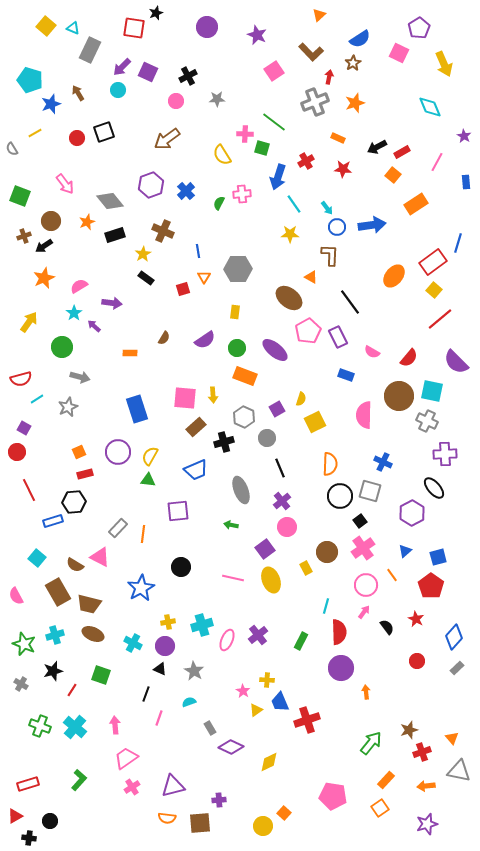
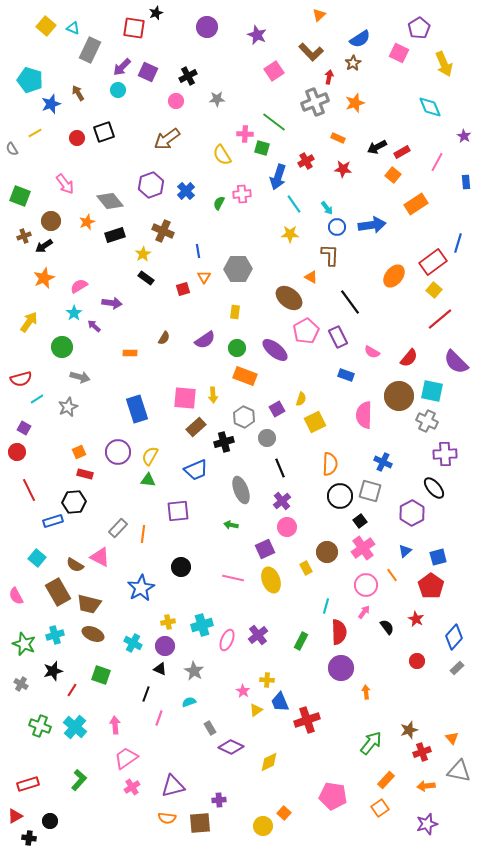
pink pentagon at (308, 331): moved 2 px left
red rectangle at (85, 474): rotated 28 degrees clockwise
purple square at (265, 549): rotated 12 degrees clockwise
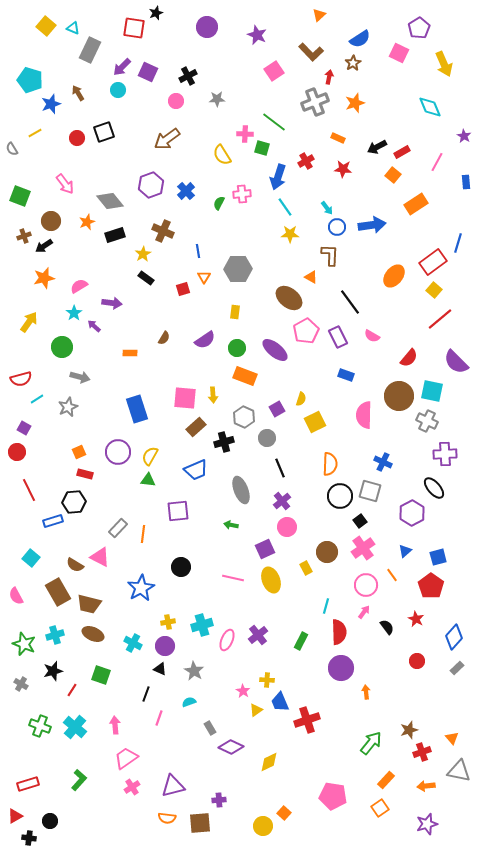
cyan line at (294, 204): moved 9 px left, 3 px down
orange star at (44, 278): rotated 10 degrees clockwise
pink semicircle at (372, 352): moved 16 px up
cyan square at (37, 558): moved 6 px left
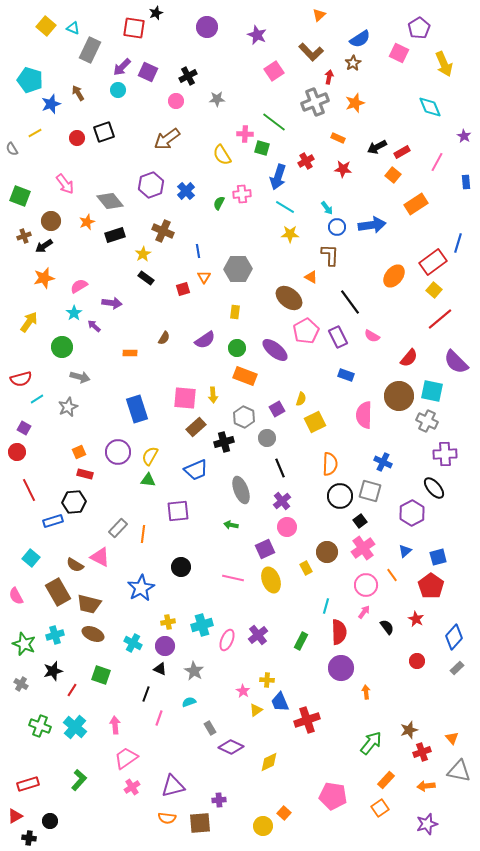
cyan line at (285, 207): rotated 24 degrees counterclockwise
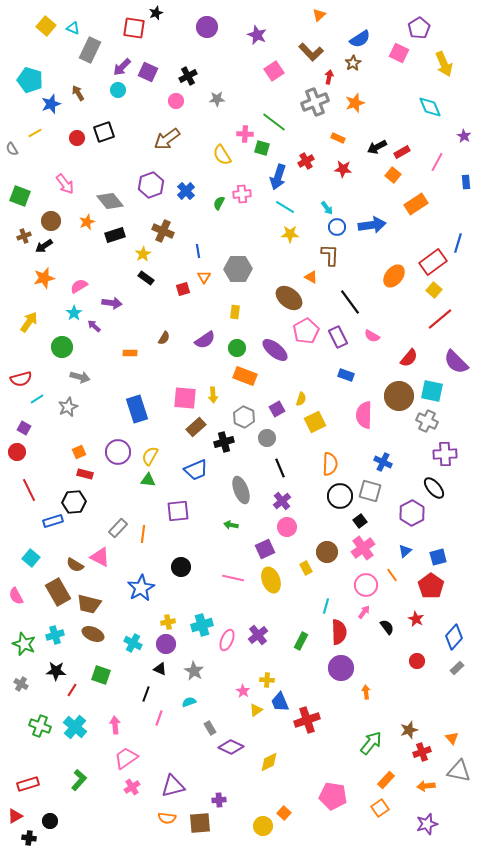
purple circle at (165, 646): moved 1 px right, 2 px up
black star at (53, 671): moved 3 px right; rotated 18 degrees clockwise
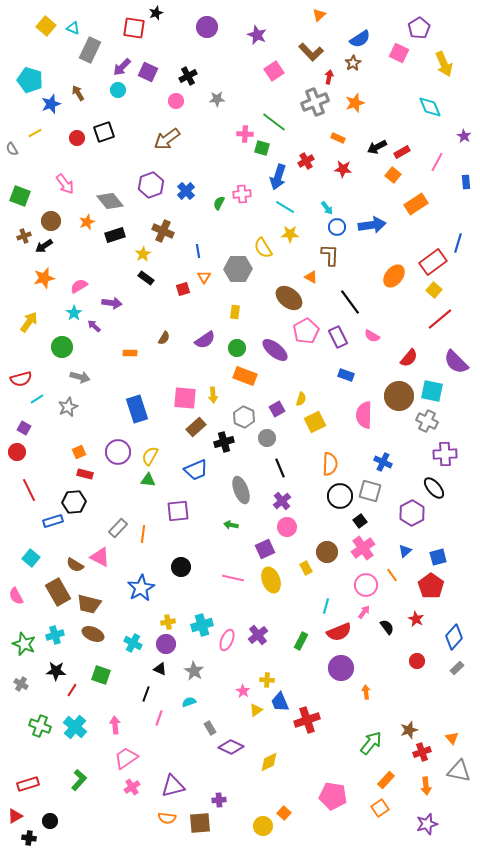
yellow semicircle at (222, 155): moved 41 px right, 93 px down
red semicircle at (339, 632): rotated 70 degrees clockwise
orange arrow at (426, 786): rotated 90 degrees counterclockwise
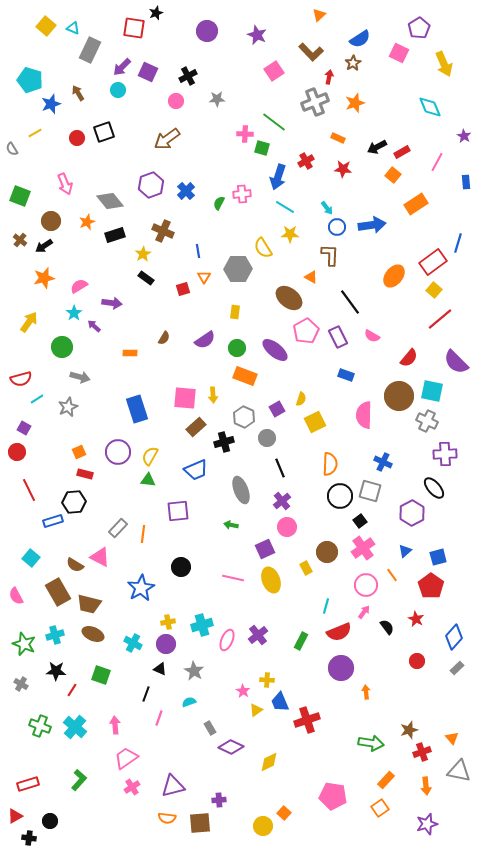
purple circle at (207, 27): moved 4 px down
pink arrow at (65, 184): rotated 15 degrees clockwise
brown cross at (24, 236): moved 4 px left, 4 px down; rotated 32 degrees counterclockwise
green arrow at (371, 743): rotated 60 degrees clockwise
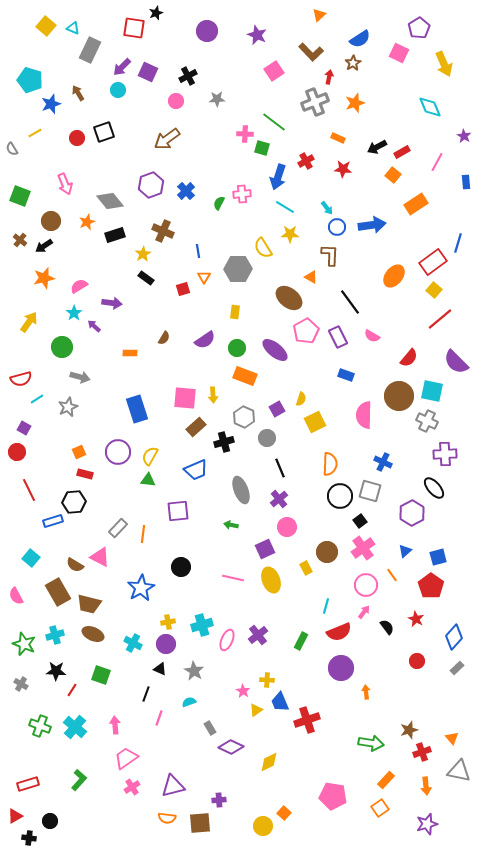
purple cross at (282, 501): moved 3 px left, 2 px up
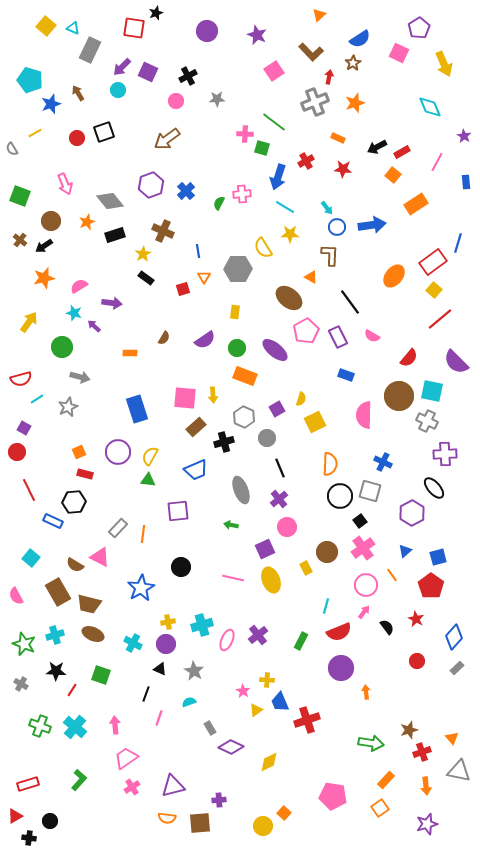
cyan star at (74, 313): rotated 21 degrees counterclockwise
blue rectangle at (53, 521): rotated 42 degrees clockwise
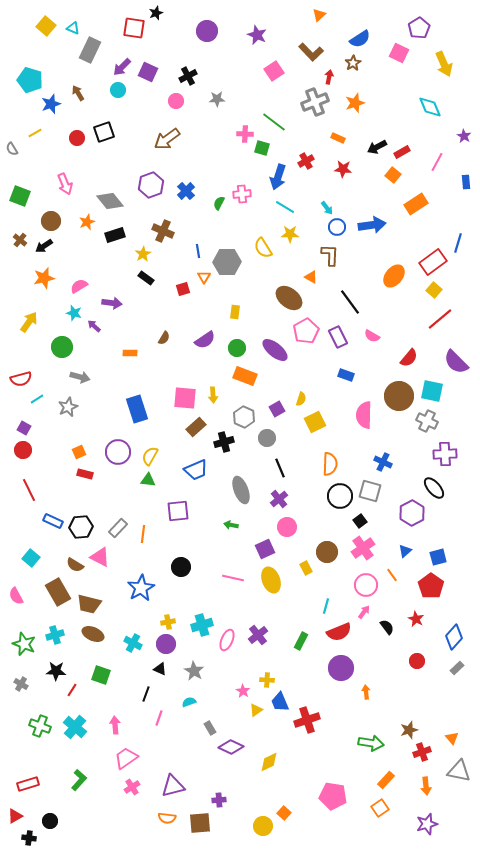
gray hexagon at (238, 269): moved 11 px left, 7 px up
red circle at (17, 452): moved 6 px right, 2 px up
black hexagon at (74, 502): moved 7 px right, 25 px down
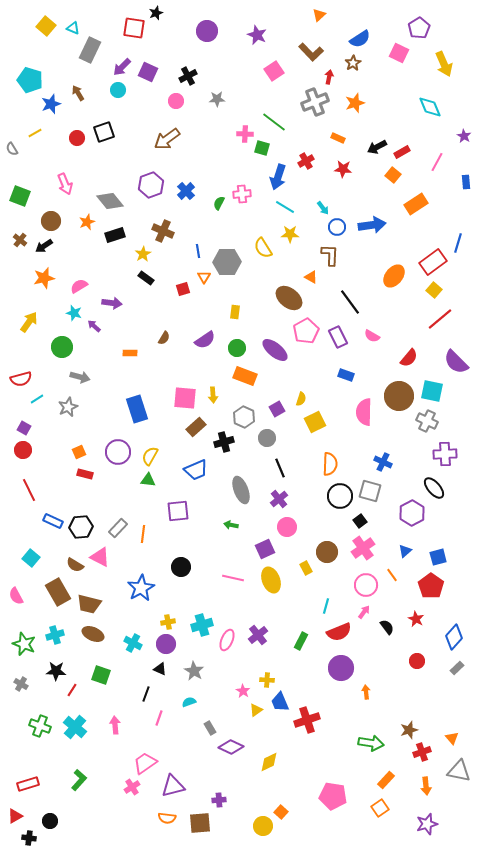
cyan arrow at (327, 208): moved 4 px left
pink semicircle at (364, 415): moved 3 px up
pink trapezoid at (126, 758): moved 19 px right, 5 px down
orange square at (284, 813): moved 3 px left, 1 px up
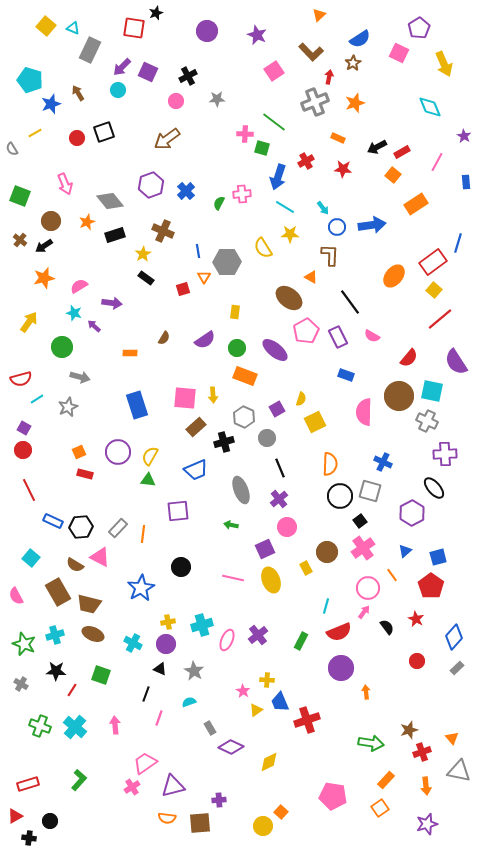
purple semicircle at (456, 362): rotated 12 degrees clockwise
blue rectangle at (137, 409): moved 4 px up
pink circle at (366, 585): moved 2 px right, 3 px down
